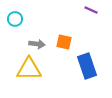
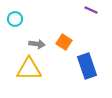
orange square: rotated 21 degrees clockwise
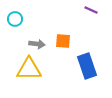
orange square: moved 1 px left, 1 px up; rotated 28 degrees counterclockwise
